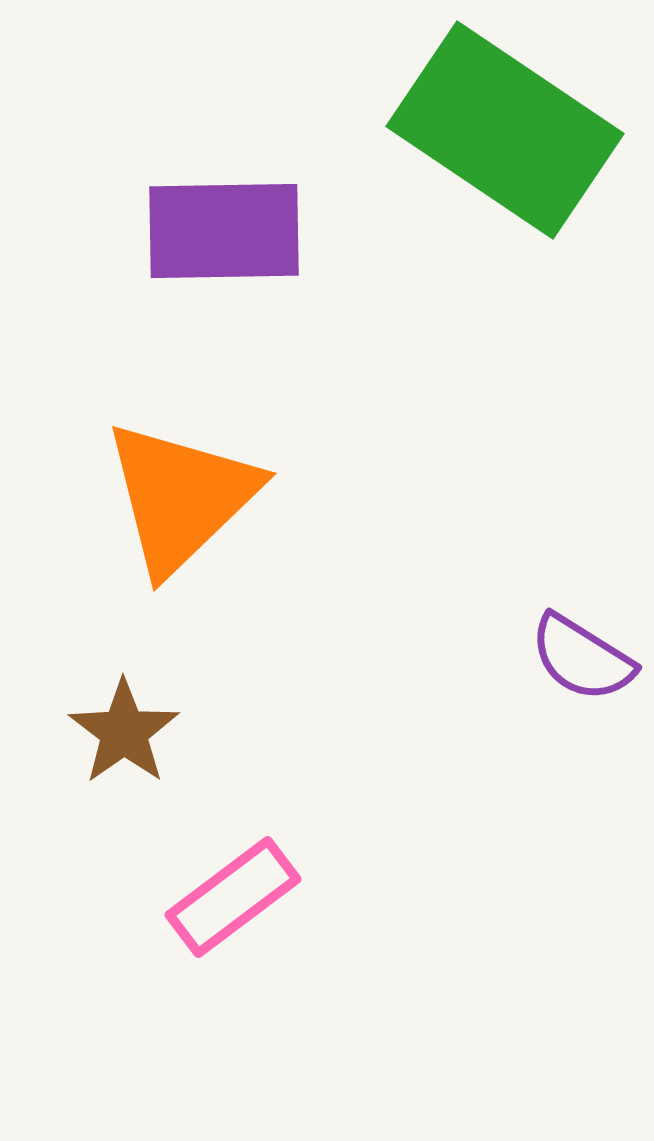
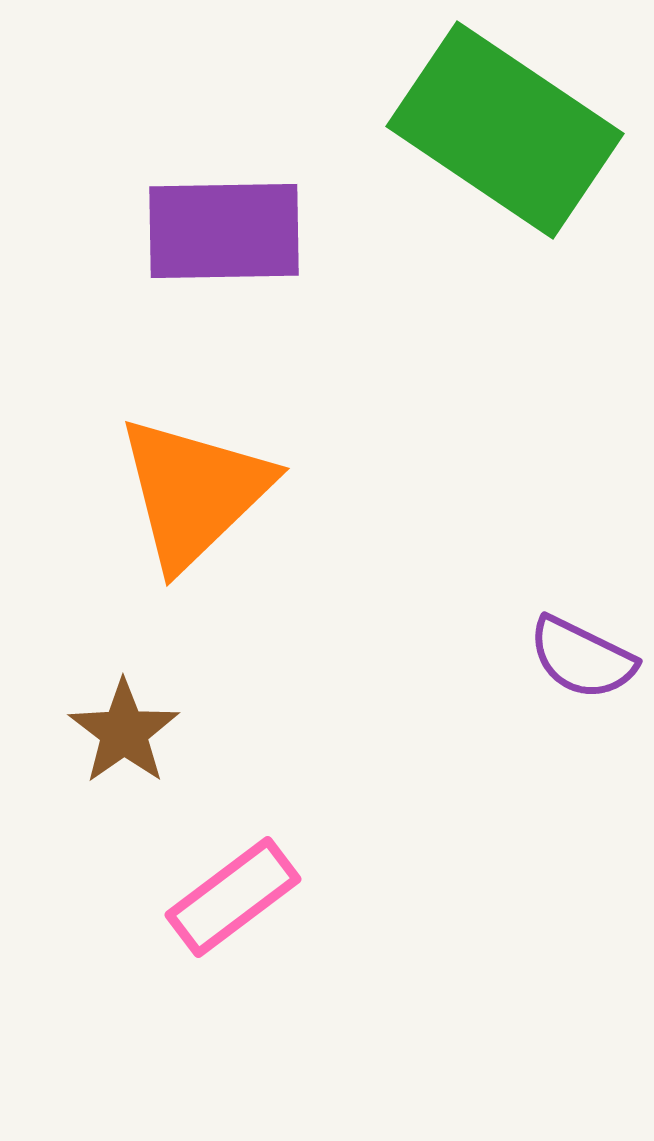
orange triangle: moved 13 px right, 5 px up
purple semicircle: rotated 6 degrees counterclockwise
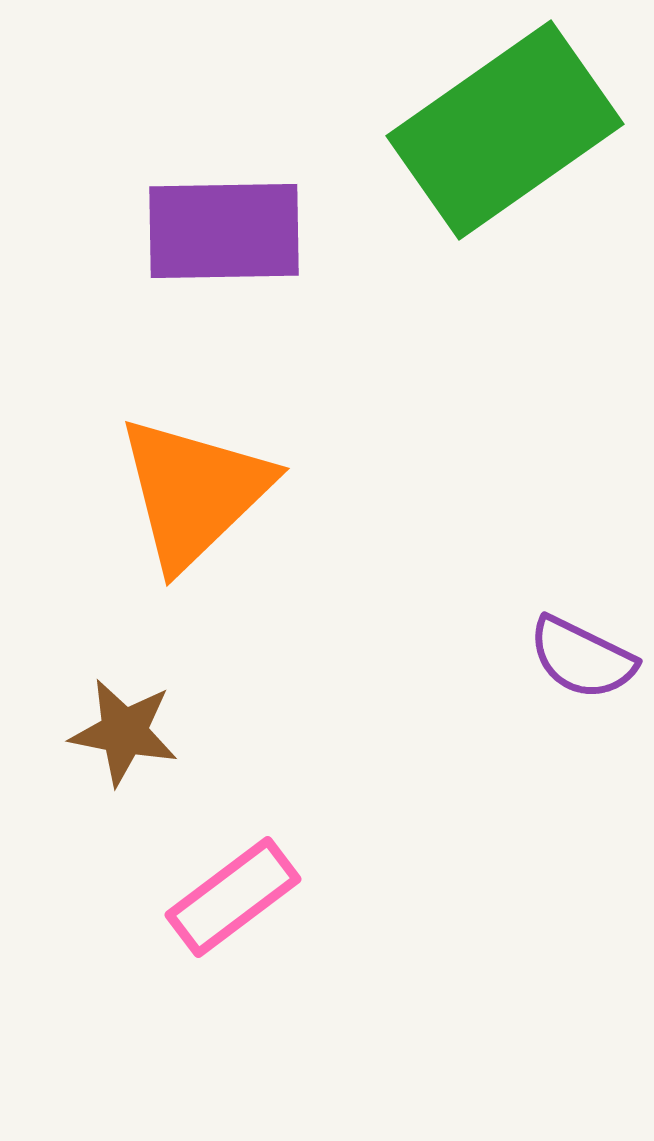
green rectangle: rotated 69 degrees counterclockwise
brown star: rotated 26 degrees counterclockwise
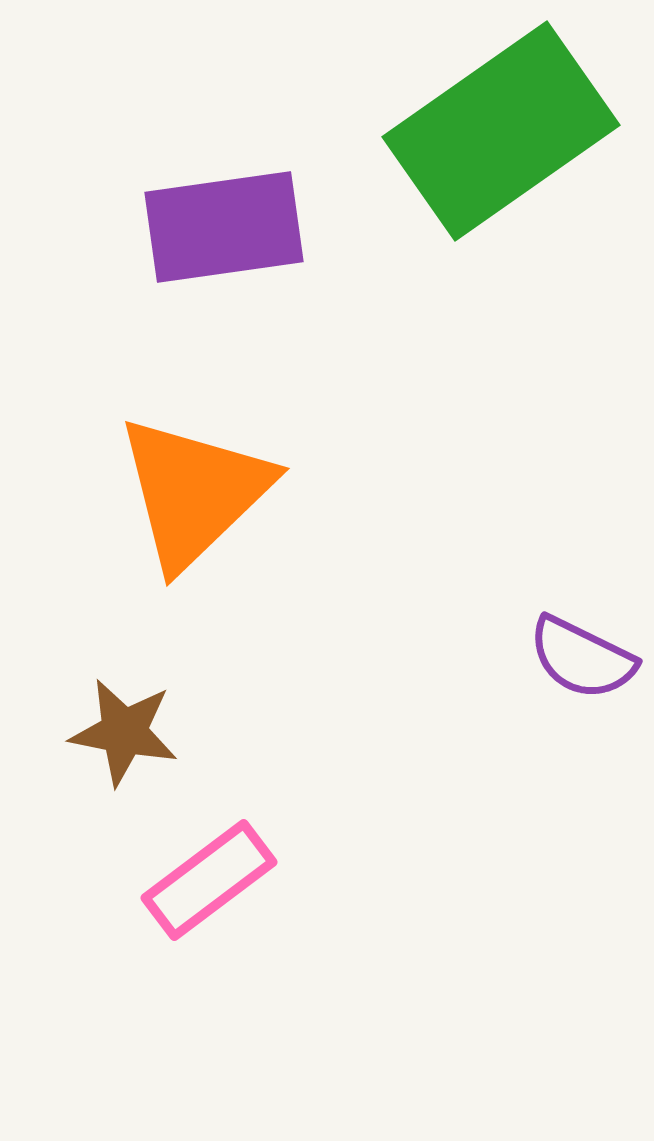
green rectangle: moved 4 px left, 1 px down
purple rectangle: moved 4 px up; rotated 7 degrees counterclockwise
pink rectangle: moved 24 px left, 17 px up
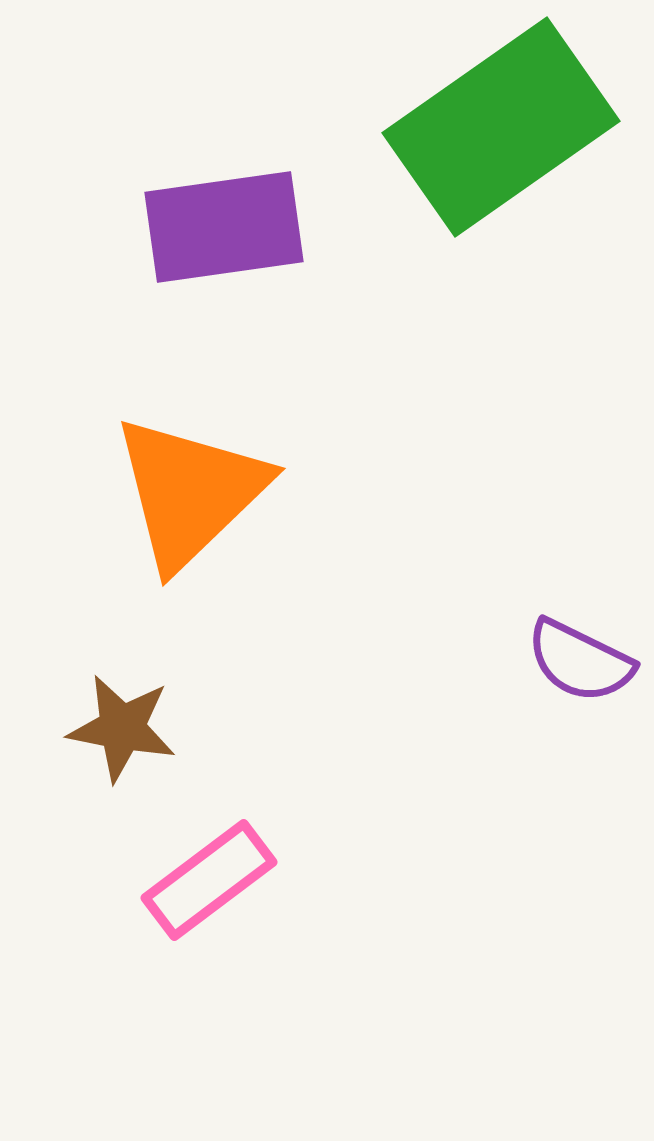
green rectangle: moved 4 px up
orange triangle: moved 4 px left
purple semicircle: moved 2 px left, 3 px down
brown star: moved 2 px left, 4 px up
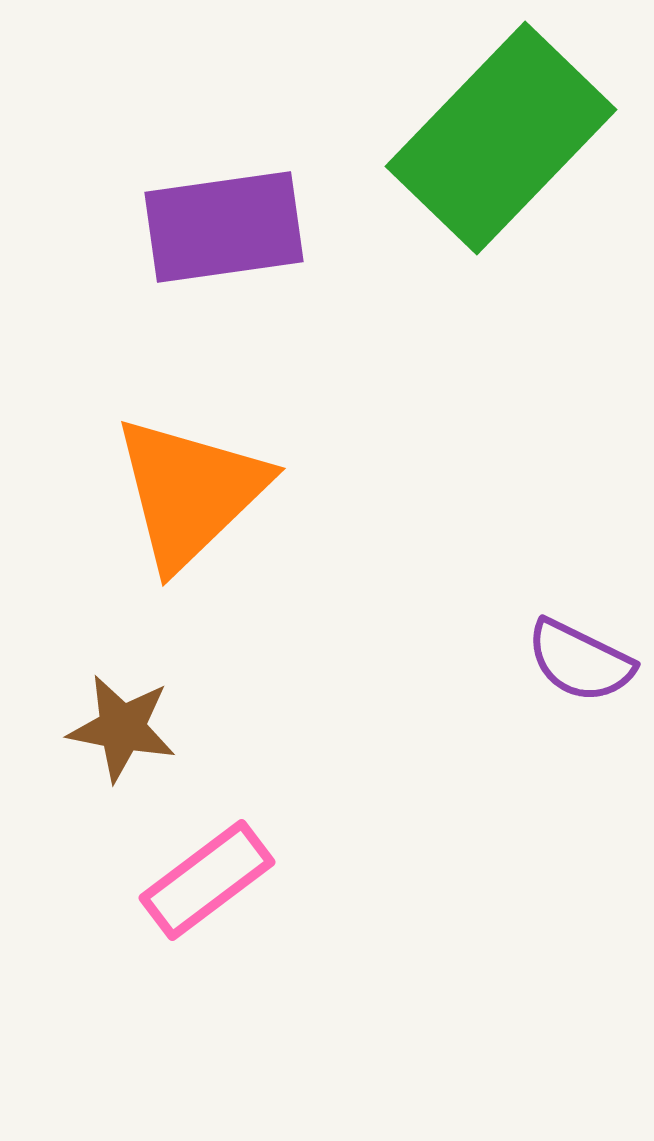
green rectangle: moved 11 px down; rotated 11 degrees counterclockwise
pink rectangle: moved 2 px left
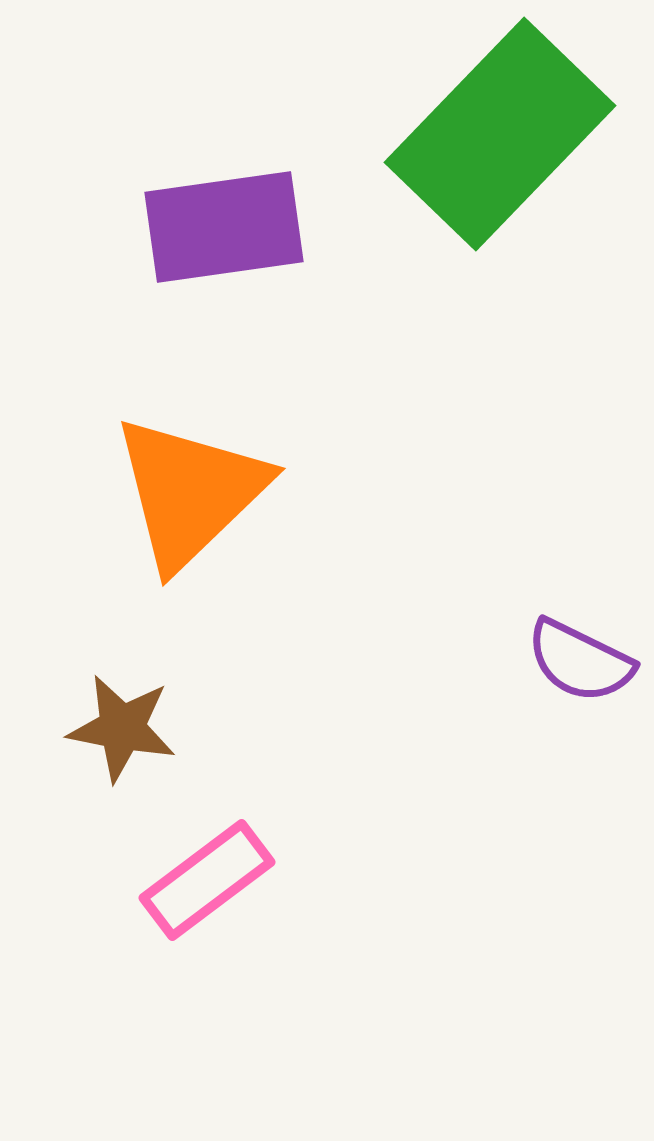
green rectangle: moved 1 px left, 4 px up
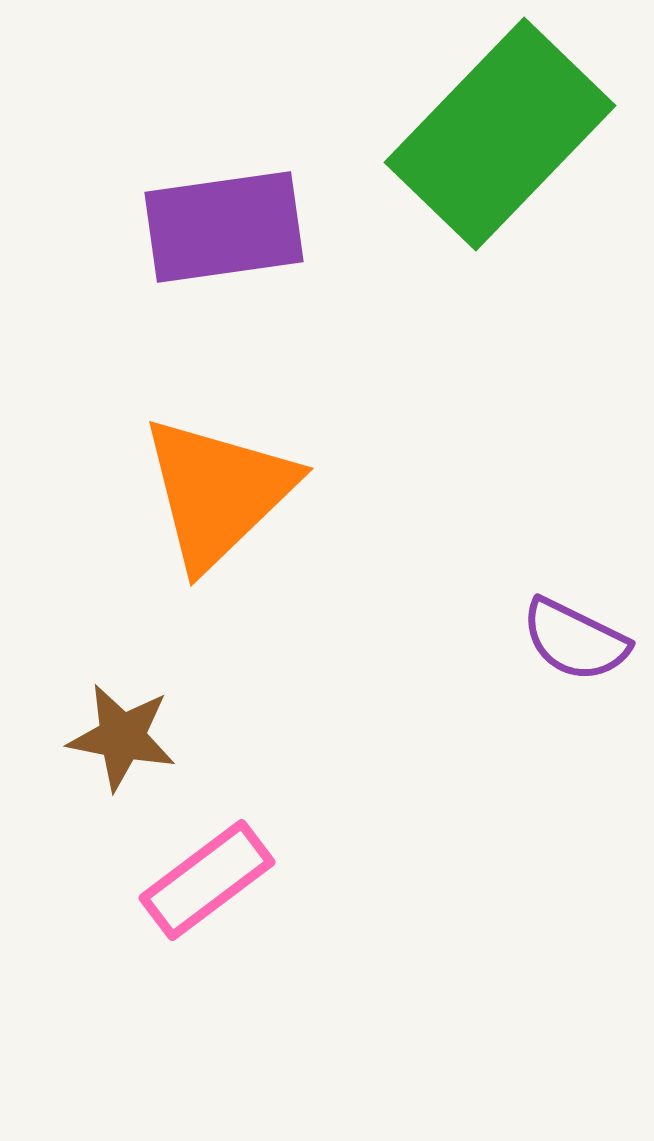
orange triangle: moved 28 px right
purple semicircle: moved 5 px left, 21 px up
brown star: moved 9 px down
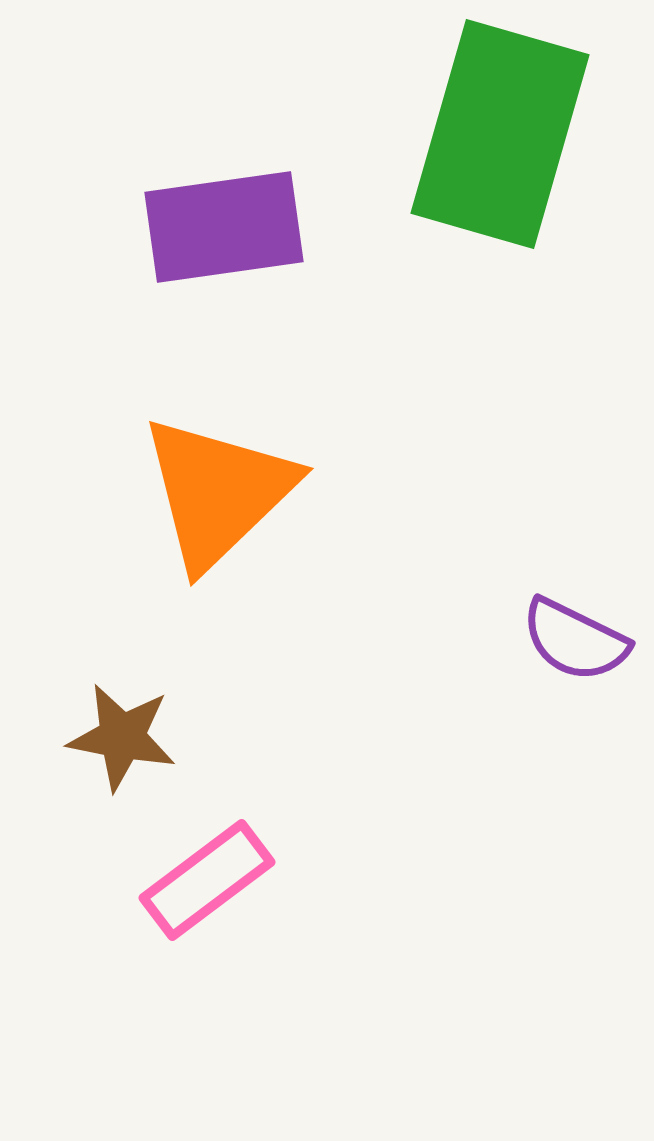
green rectangle: rotated 28 degrees counterclockwise
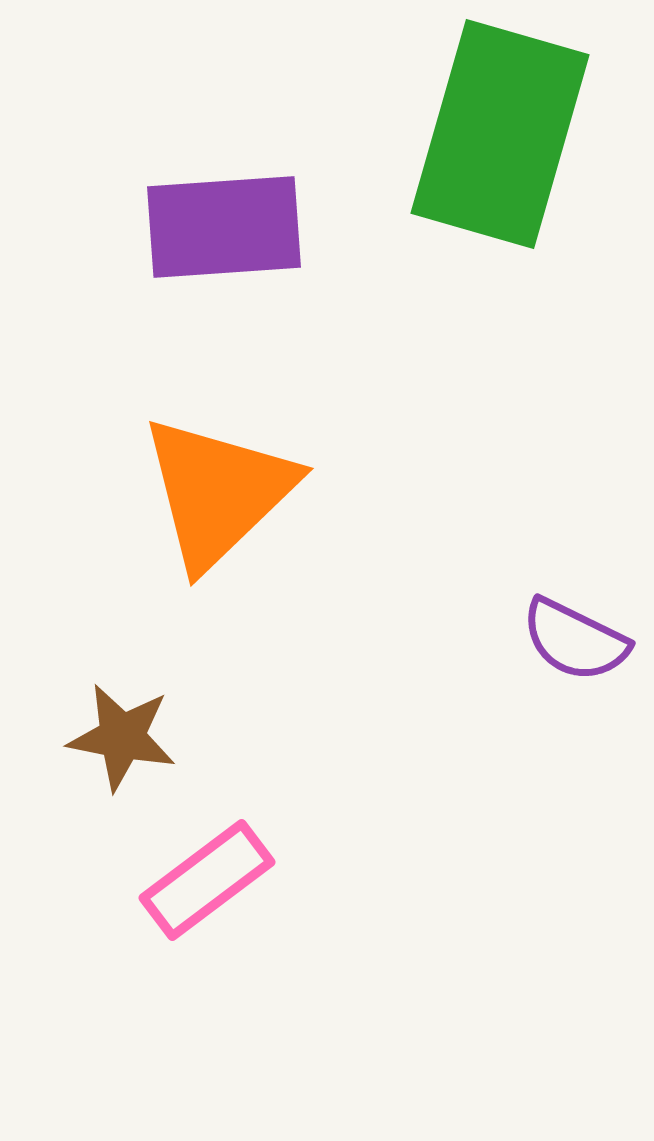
purple rectangle: rotated 4 degrees clockwise
